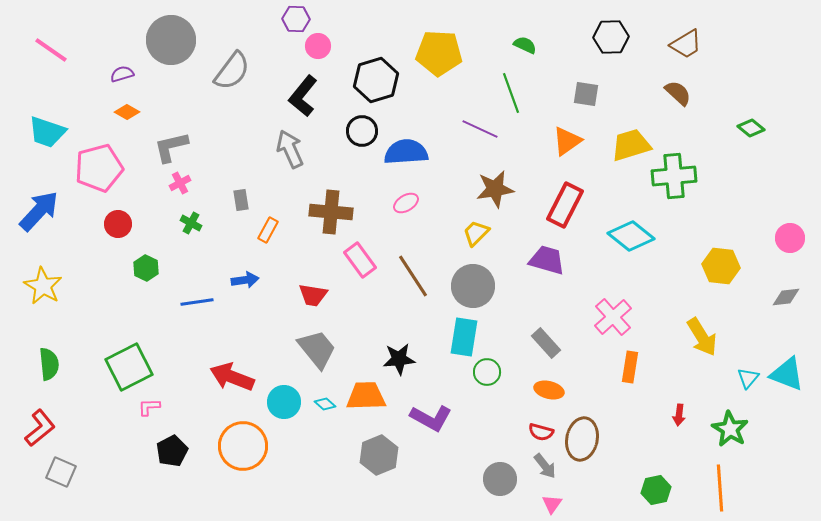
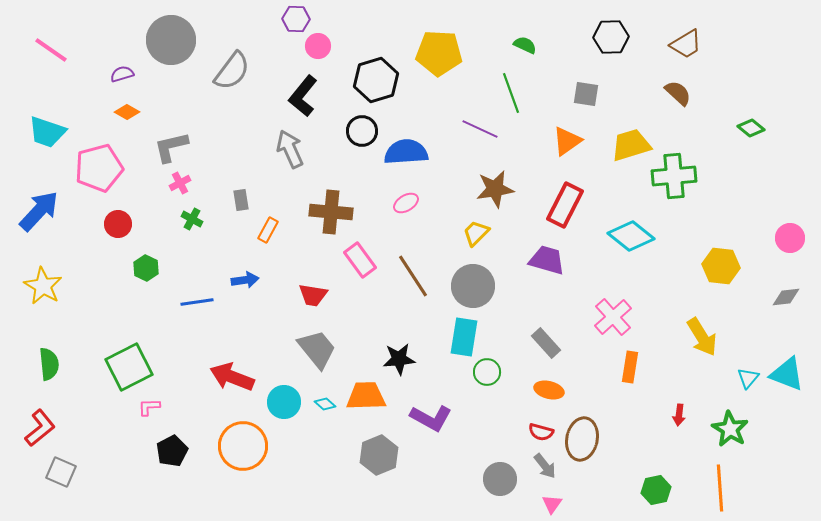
green cross at (191, 223): moved 1 px right, 4 px up
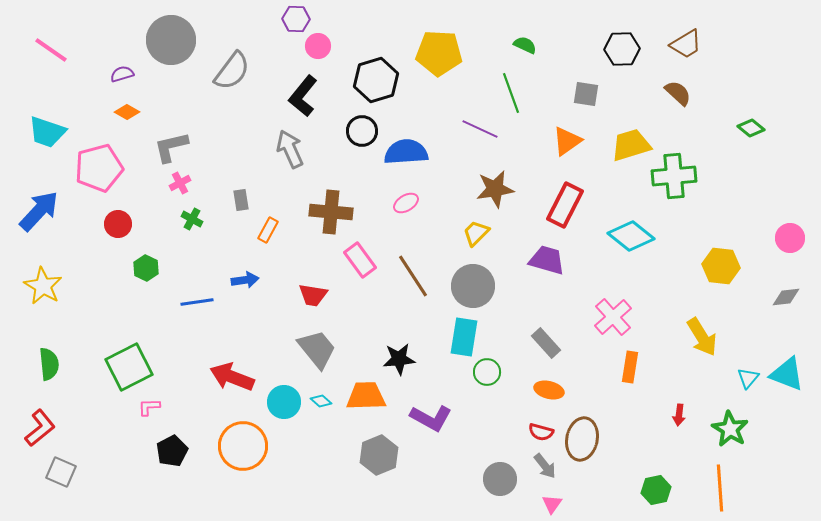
black hexagon at (611, 37): moved 11 px right, 12 px down
cyan diamond at (325, 404): moved 4 px left, 3 px up
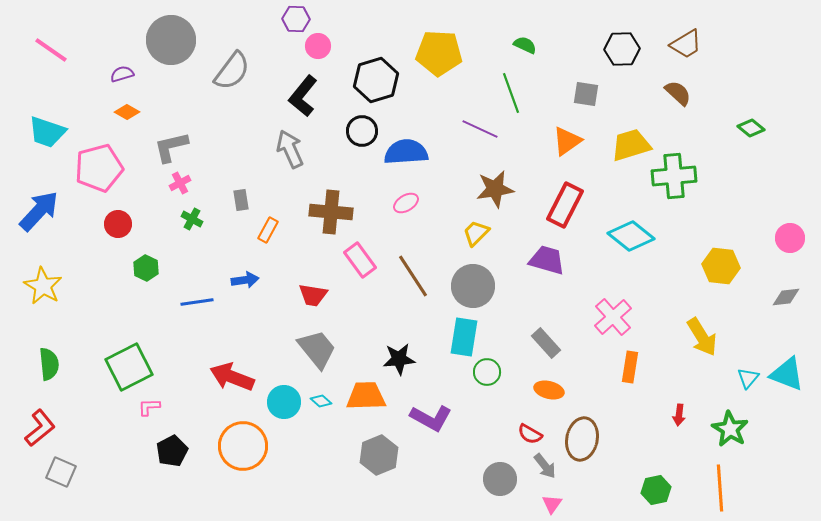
red semicircle at (541, 432): moved 11 px left, 2 px down; rotated 15 degrees clockwise
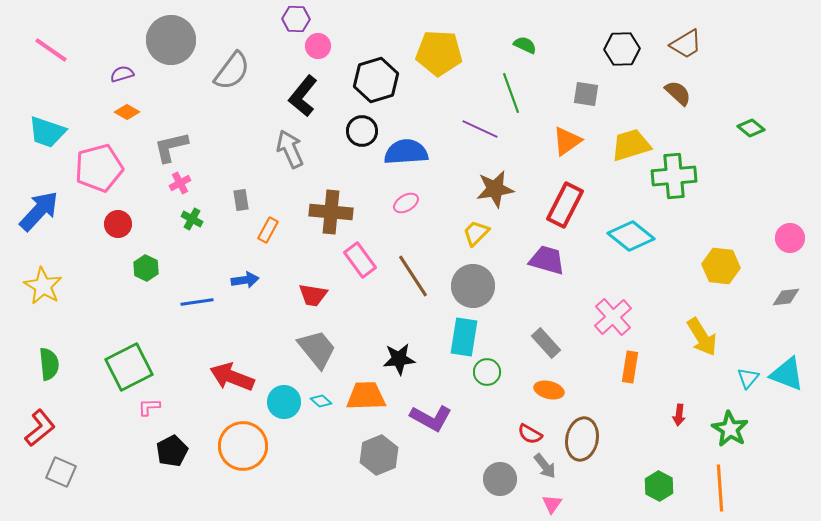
green hexagon at (656, 490): moved 3 px right, 4 px up; rotated 20 degrees counterclockwise
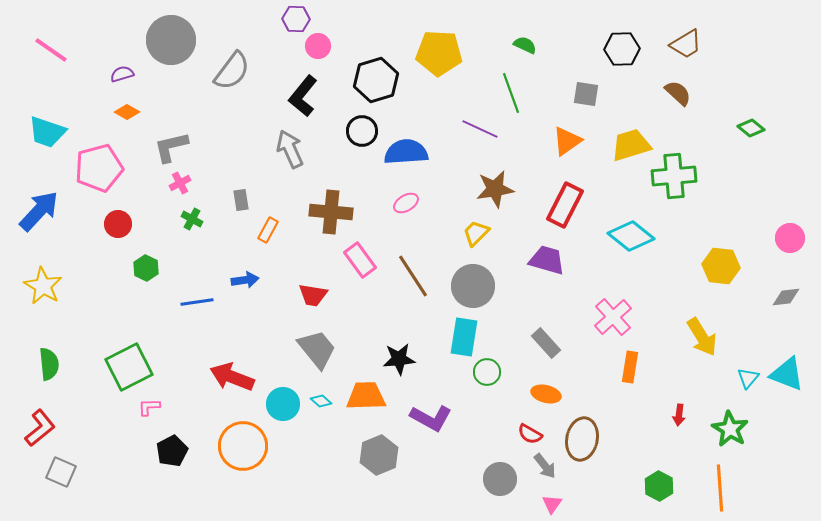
orange ellipse at (549, 390): moved 3 px left, 4 px down
cyan circle at (284, 402): moved 1 px left, 2 px down
